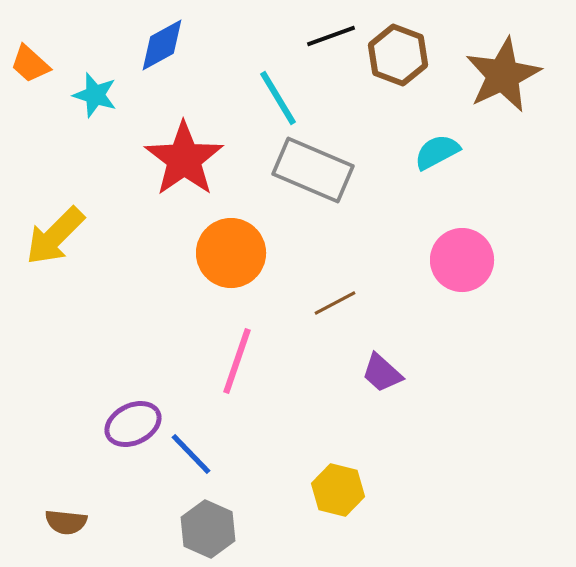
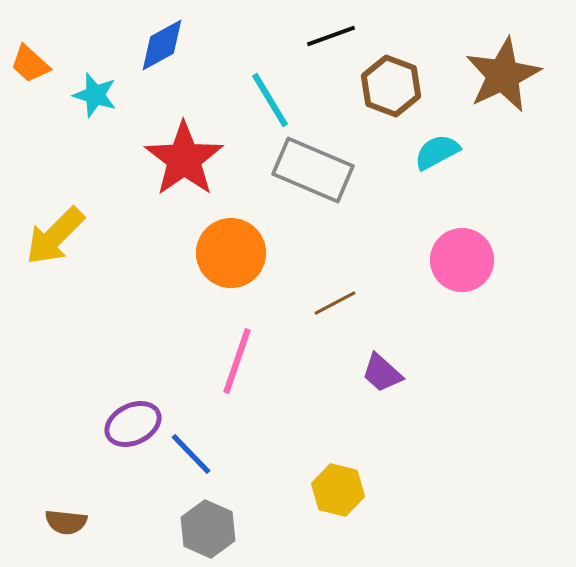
brown hexagon: moved 7 px left, 31 px down
cyan line: moved 8 px left, 2 px down
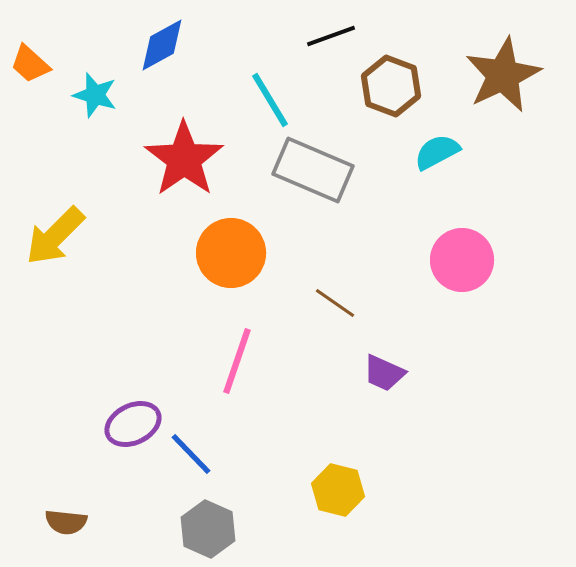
brown line: rotated 63 degrees clockwise
purple trapezoid: moved 2 px right; rotated 18 degrees counterclockwise
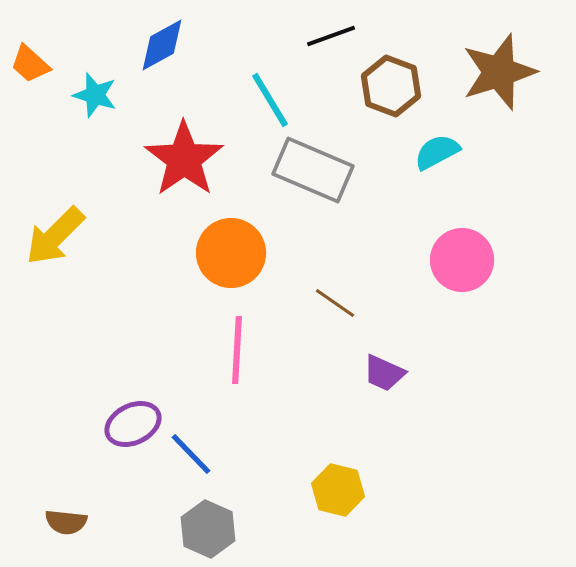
brown star: moved 4 px left, 3 px up; rotated 8 degrees clockwise
pink line: moved 11 px up; rotated 16 degrees counterclockwise
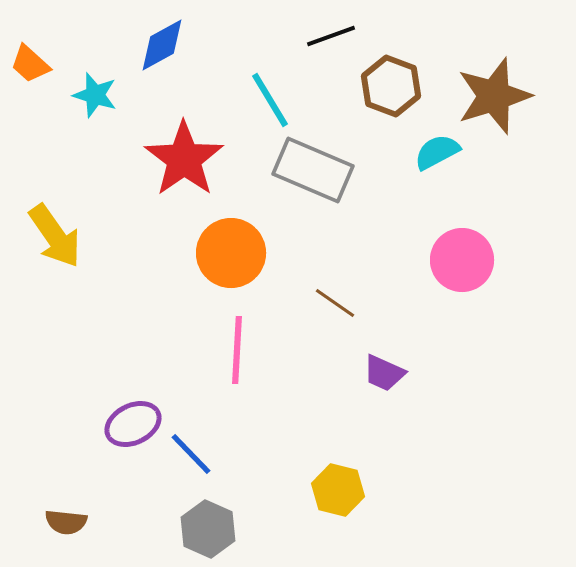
brown star: moved 5 px left, 24 px down
yellow arrow: rotated 80 degrees counterclockwise
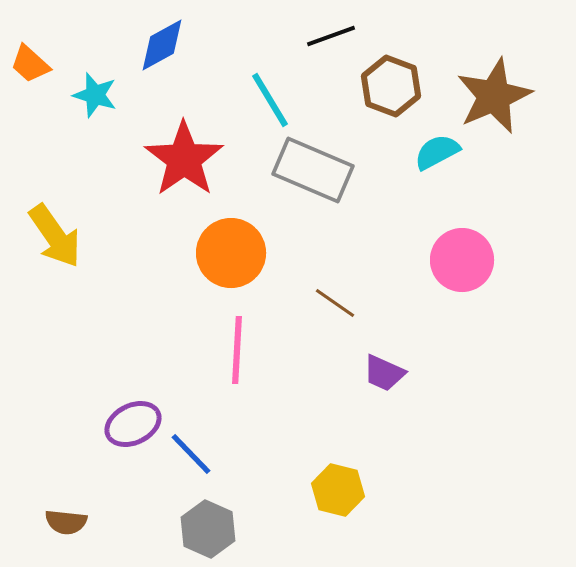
brown star: rotated 6 degrees counterclockwise
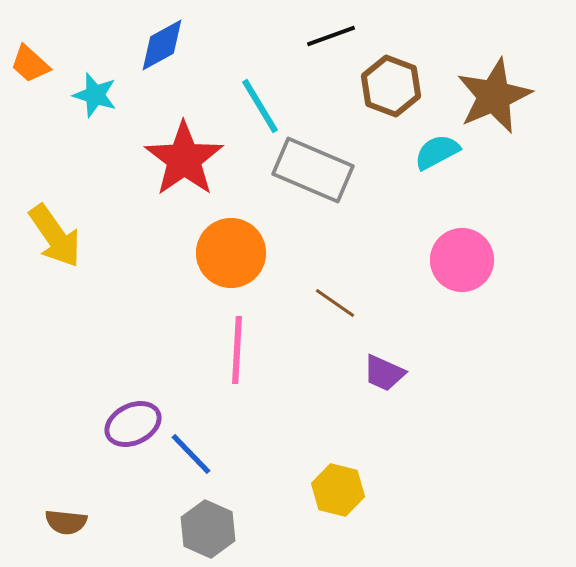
cyan line: moved 10 px left, 6 px down
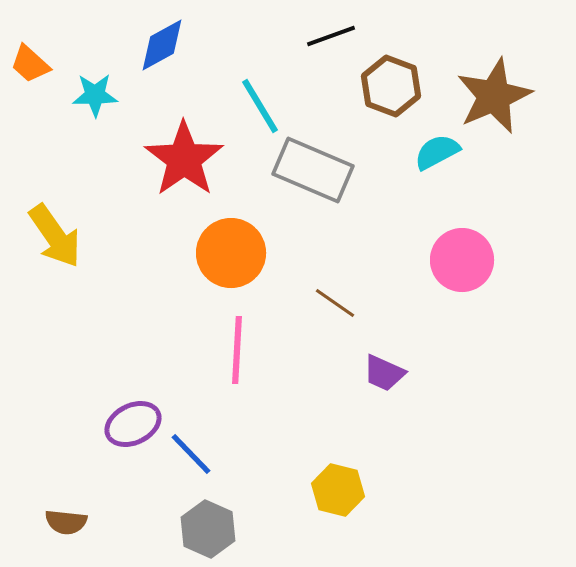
cyan star: rotated 18 degrees counterclockwise
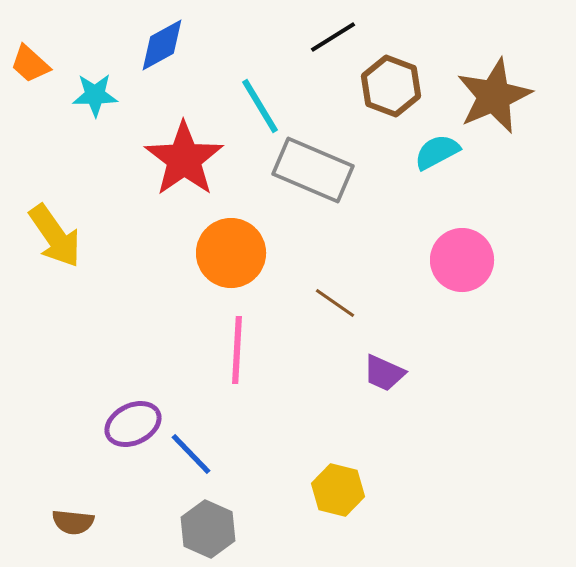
black line: moved 2 px right, 1 px down; rotated 12 degrees counterclockwise
brown semicircle: moved 7 px right
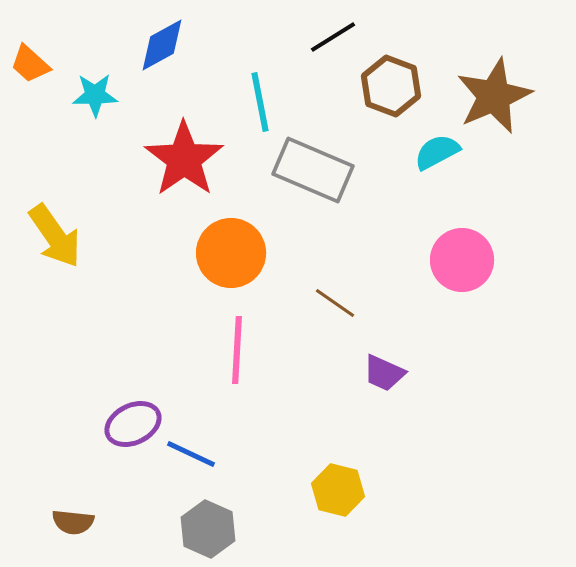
cyan line: moved 4 px up; rotated 20 degrees clockwise
blue line: rotated 21 degrees counterclockwise
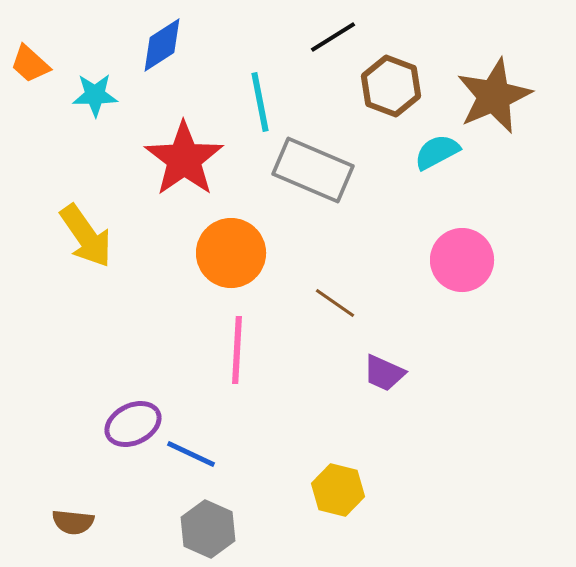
blue diamond: rotated 4 degrees counterclockwise
yellow arrow: moved 31 px right
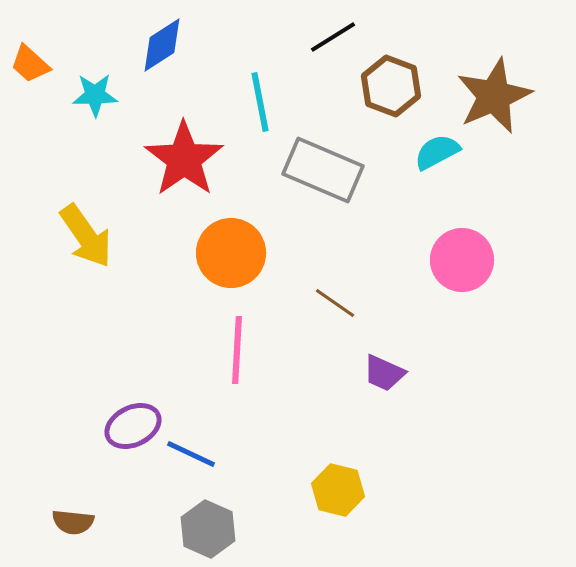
gray rectangle: moved 10 px right
purple ellipse: moved 2 px down
